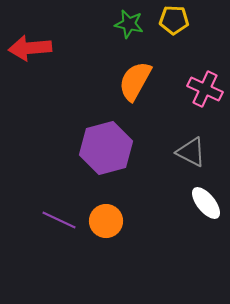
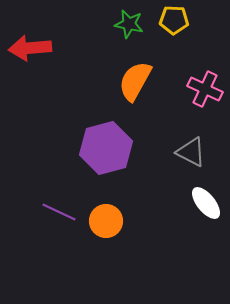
purple line: moved 8 px up
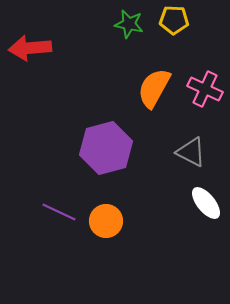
orange semicircle: moved 19 px right, 7 px down
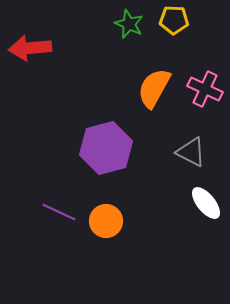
green star: rotated 12 degrees clockwise
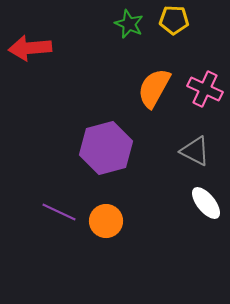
gray triangle: moved 4 px right, 1 px up
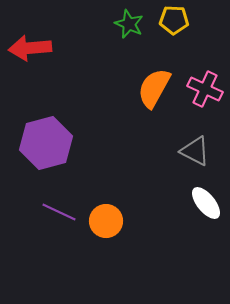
purple hexagon: moved 60 px left, 5 px up
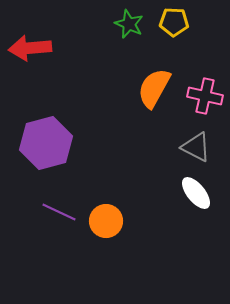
yellow pentagon: moved 2 px down
pink cross: moved 7 px down; rotated 12 degrees counterclockwise
gray triangle: moved 1 px right, 4 px up
white ellipse: moved 10 px left, 10 px up
